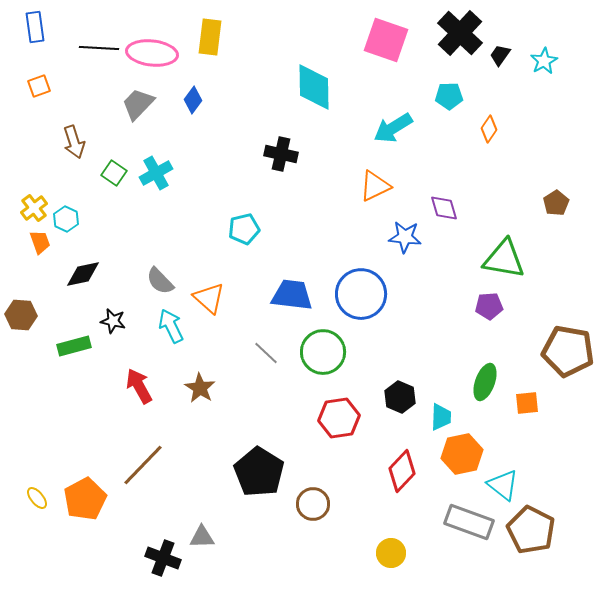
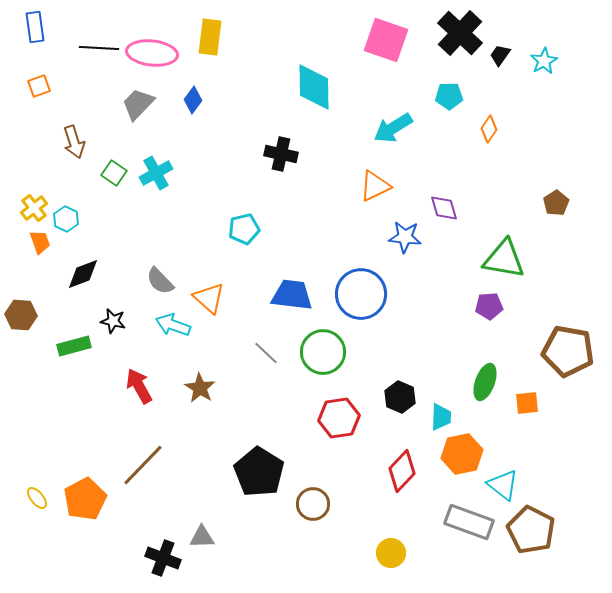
black diamond at (83, 274): rotated 9 degrees counterclockwise
cyan arrow at (171, 326): moved 2 px right, 1 px up; rotated 44 degrees counterclockwise
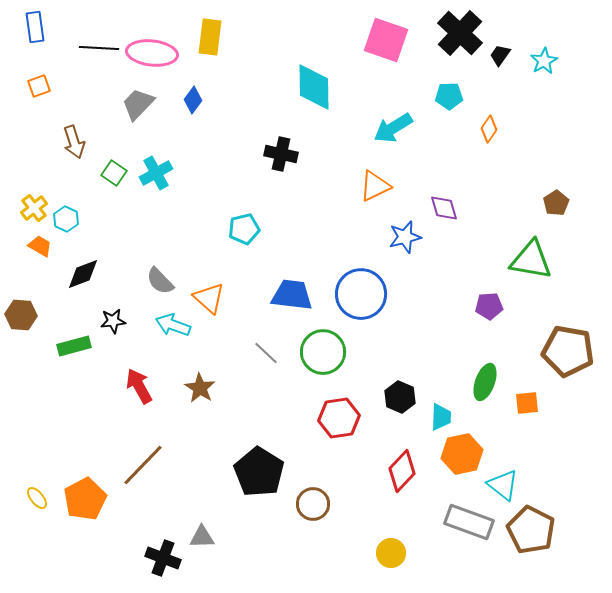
blue star at (405, 237): rotated 20 degrees counterclockwise
orange trapezoid at (40, 242): moved 4 px down; rotated 40 degrees counterclockwise
green triangle at (504, 259): moved 27 px right, 1 px down
black star at (113, 321): rotated 20 degrees counterclockwise
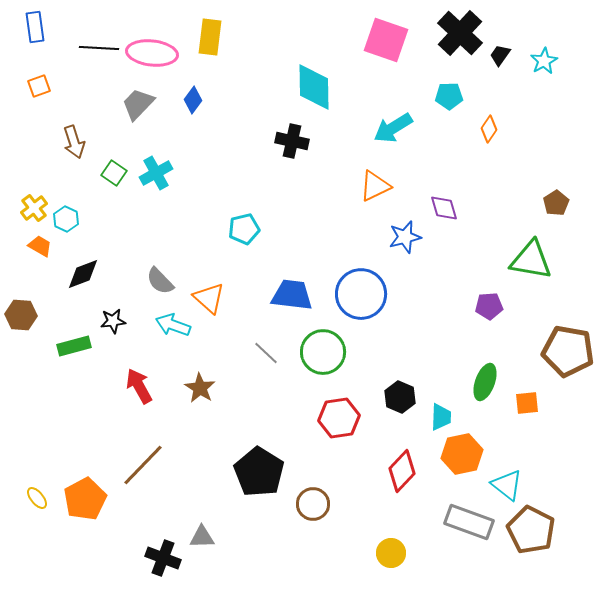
black cross at (281, 154): moved 11 px right, 13 px up
cyan triangle at (503, 485): moved 4 px right
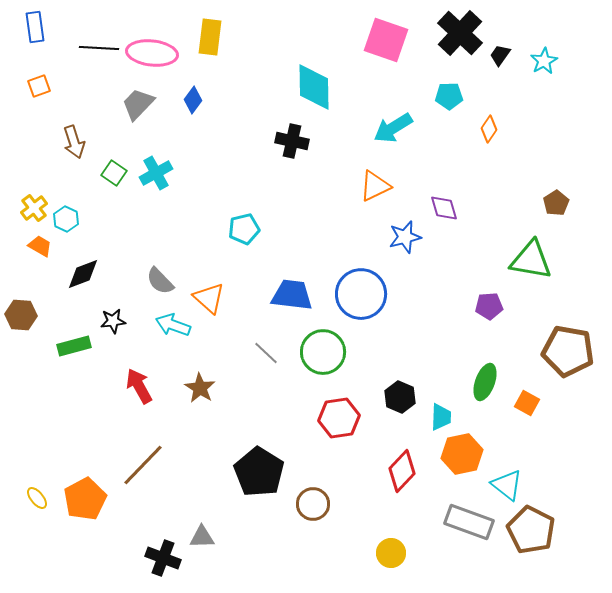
orange square at (527, 403): rotated 35 degrees clockwise
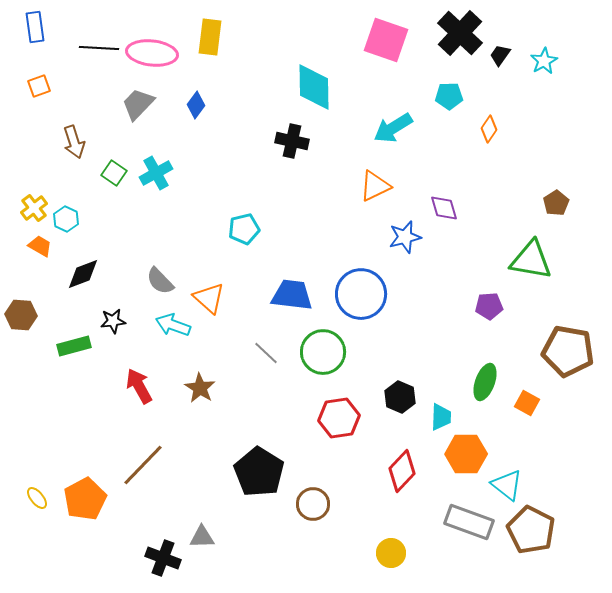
blue diamond at (193, 100): moved 3 px right, 5 px down
orange hexagon at (462, 454): moved 4 px right; rotated 12 degrees clockwise
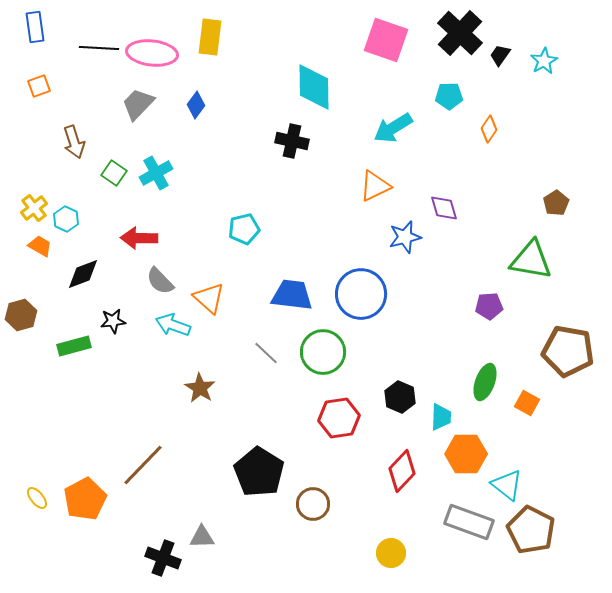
brown hexagon at (21, 315): rotated 20 degrees counterclockwise
red arrow at (139, 386): moved 148 px up; rotated 60 degrees counterclockwise
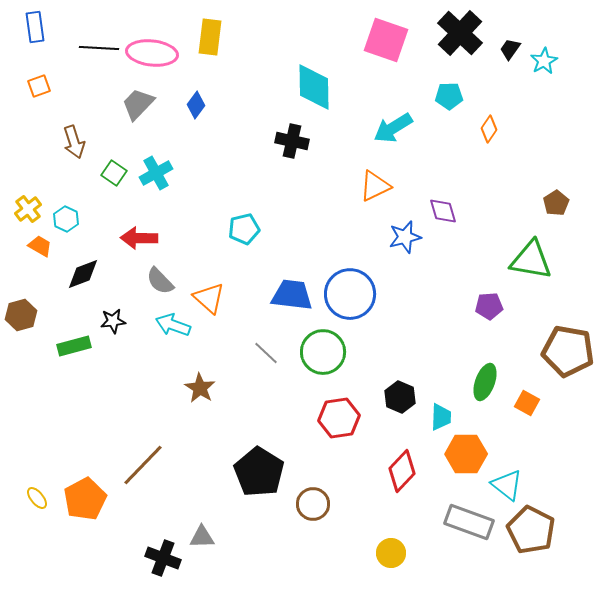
black trapezoid at (500, 55): moved 10 px right, 6 px up
yellow cross at (34, 208): moved 6 px left, 1 px down
purple diamond at (444, 208): moved 1 px left, 3 px down
blue circle at (361, 294): moved 11 px left
